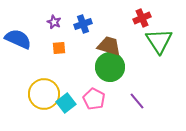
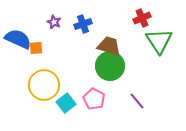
orange square: moved 23 px left
green circle: moved 1 px up
yellow circle: moved 9 px up
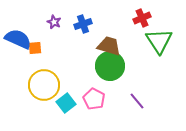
orange square: moved 1 px left
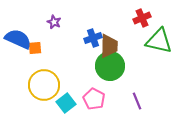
blue cross: moved 10 px right, 14 px down
green triangle: rotated 44 degrees counterclockwise
brown trapezoid: rotated 75 degrees clockwise
purple line: rotated 18 degrees clockwise
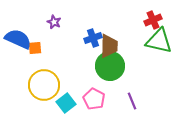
red cross: moved 11 px right, 2 px down
purple line: moved 5 px left
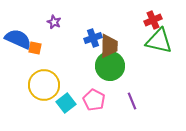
orange square: rotated 16 degrees clockwise
pink pentagon: moved 1 px down
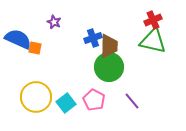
green triangle: moved 6 px left
green circle: moved 1 px left, 1 px down
yellow circle: moved 8 px left, 12 px down
purple line: rotated 18 degrees counterclockwise
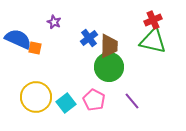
blue cross: moved 4 px left; rotated 18 degrees counterclockwise
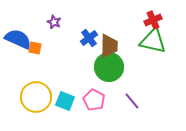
cyan square: moved 1 px left, 2 px up; rotated 30 degrees counterclockwise
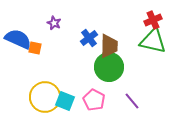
purple star: moved 1 px down
yellow circle: moved 9 px right
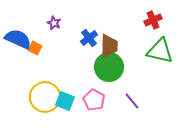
green triangle: moved 7 px right, 10 px down
orange square: rotated 16 degrees clockwise
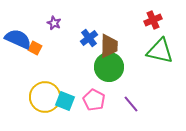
purple line: moved 1 px left, 3 px down
